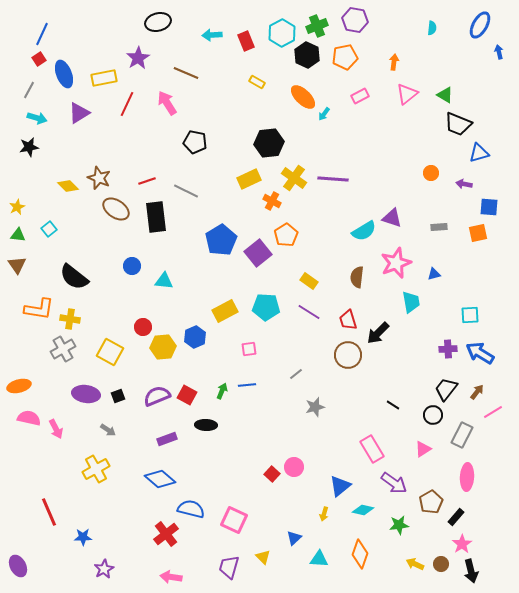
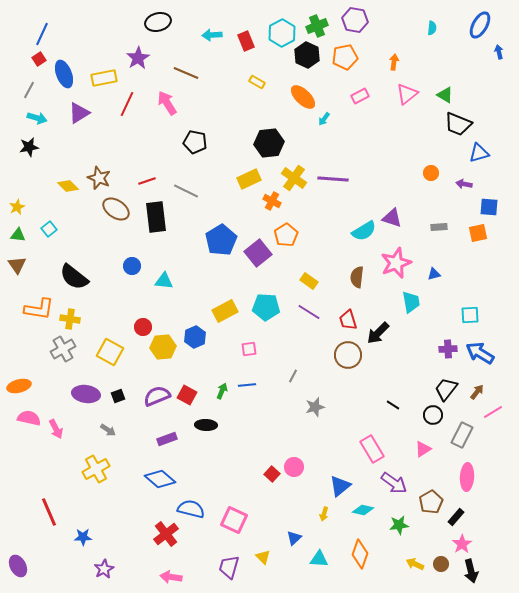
cyan arrow at (324, 114): moved 5 px down
gray line at (296, 374): moved 3 px left, 2 px down; rotated 24 degrees counterclockwise
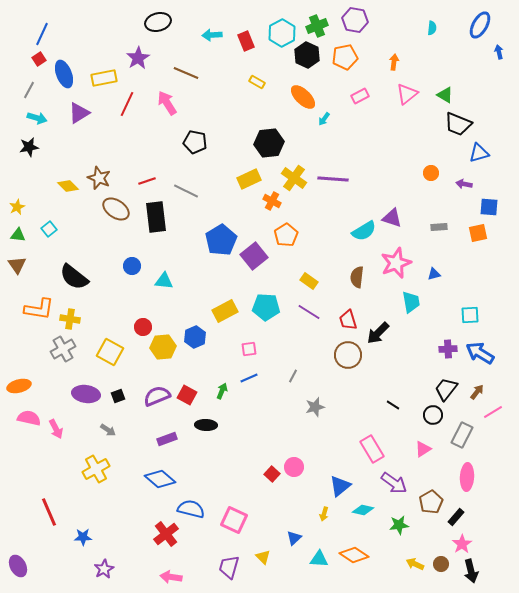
purple square at (258, 253): moved 4 px left, 3 px down
blue line at (247, 385): moved 2 px right, 7 px up; rotated 18 degrees counterclockwise
orange diamond at (360, 554): moved 6 px left, 1 px down; rotated 76 degrees counterclockwise
